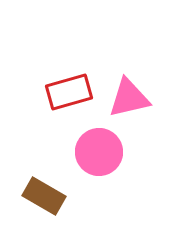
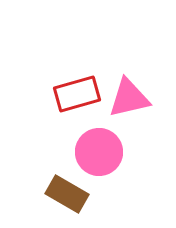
red rectangle: moved 8 px right, 2 px down
brown rectangle: moved 23 px right, 2 px up
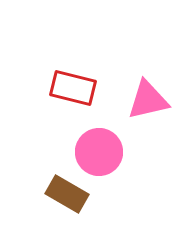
red rectangle: moved 4 px left, 6 px up; rotated 30 degrees clockwise
pink triangle: moved 19 px right, 2 px down
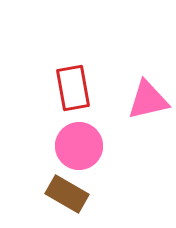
red rectangle: rotated 66 degrees clockwise
pink circle: moved 20 px left, 6 px up
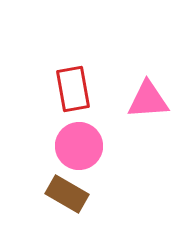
red rectangle: moved 1 px down
pink triangle: rotated 9 degrees clockwise
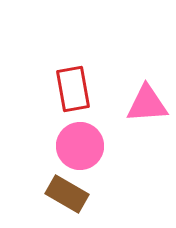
pink triangle: moved 1 px left, 4 px down
pink circle: moved 1 px right
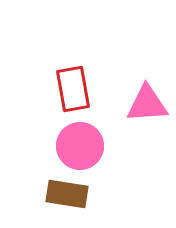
brown rectangle: rotated 21 degrees counterclockwise
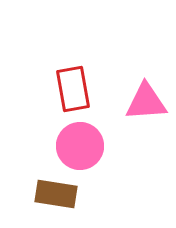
pink triangle: moved 1 px left, 2 px up
brown rectangle: moved 11 px left
